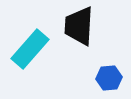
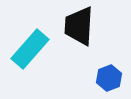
blue hexagon: rotated 15 degrees counterclockwise
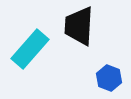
blue hexagon: rotated 20 degrees counterclockwise
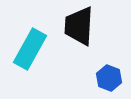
cyan rectangle: rotated 12 degrees counterclockwise
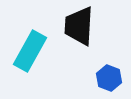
cyan rectangle: moved 2 px down
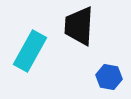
blue hexagon: moved 1 px up; rotated 10 degrees counterclockwise
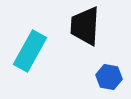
black trapezoid: moved 6 px right
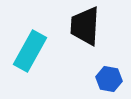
blue hexagon: moved 2 px down
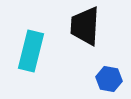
cyan rectangle: moved 1 px right; rotated 15 degrees counterclockwise
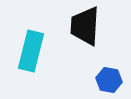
blue hexagon: moved 1 px down
